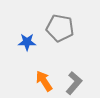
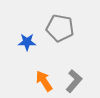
gray L-shape: moved 2 px up
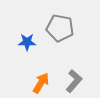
orange arrow: moved 3 px left, 2 px down; rotated 65 degrees clockwise
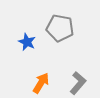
blue star: rotated 24 degrees clockwise
gray L-shape: moved 4 px right, 2 px down
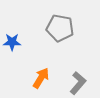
blue star: moved 15 px left; rotated 24 degrees counterclockwise
orange arrow: moved 5 px up
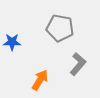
orange arrow: moved 1 px left, 2 px down
gray L-shape: moved 19 px up
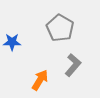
gray pentagon: rotated 20 degrees clockwise
gray L-shape: moved 5 px left, 1 px down
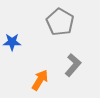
gray pentagon: moved 6 px up
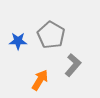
gray pentagon: moved 9 px left, 13 px down
blue star: moved 6 px right, 1 px up
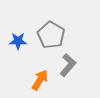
gray L-shape: moved 5 px left
